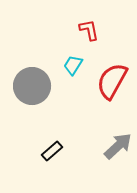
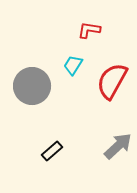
red L-shape: rotated 70 degrees counterclockwise
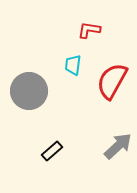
cyan trapezoid: rotated 25 degrees counterclockwise
gray circle: moved 3 px left, 5 px down
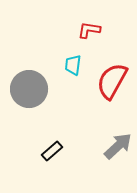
gray circle: moved 2 px up
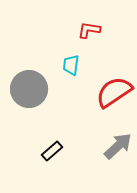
cyan trapezoid: moved 2 px left
red semicircle: moved 2 px right, 11 px down; rotated 27 degrees clockwise
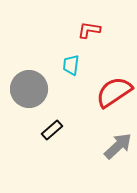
black rectangle: moved 21 px up
